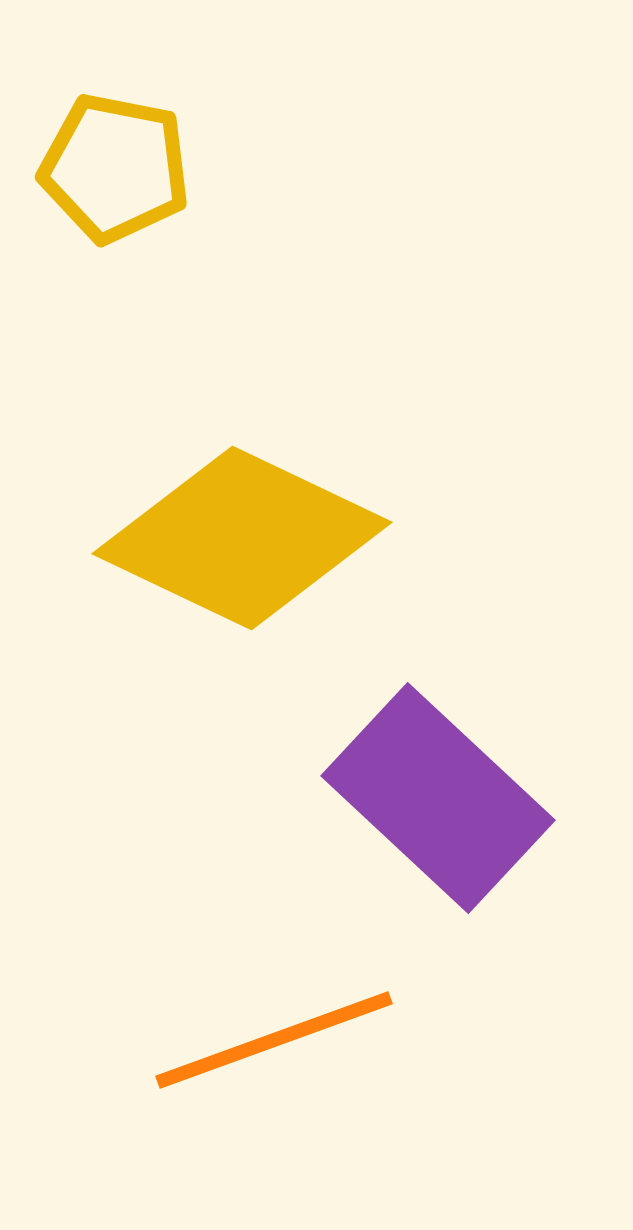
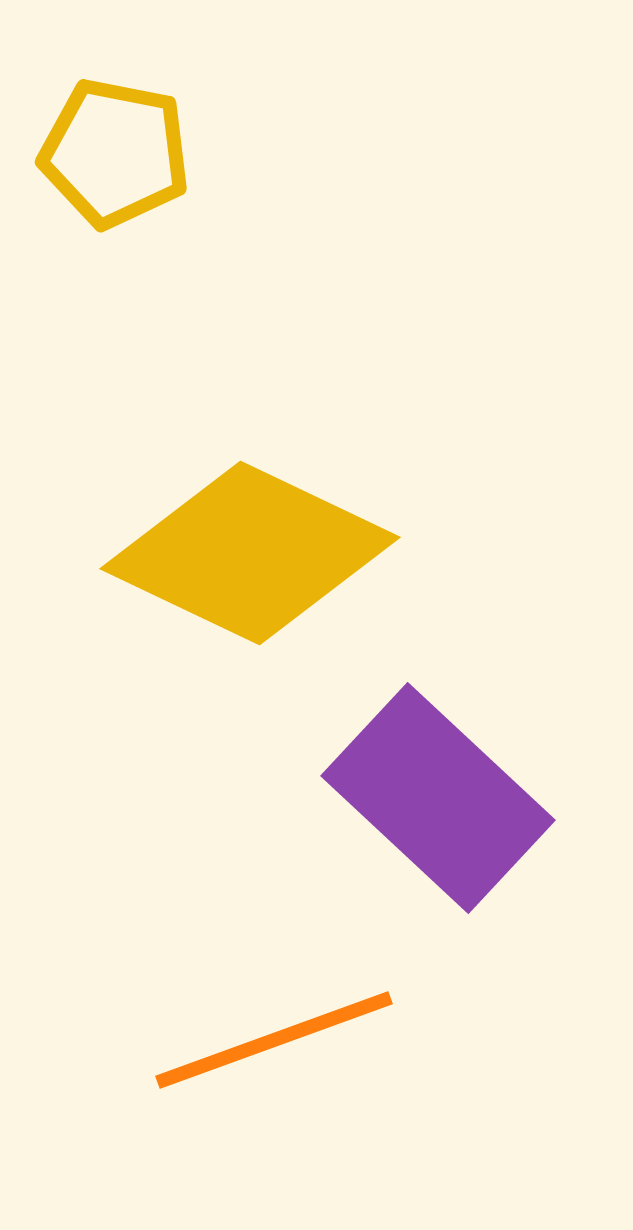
yellow pentagon: moved 15 px up
yellow diamond: moved 8 px right, 15 px down
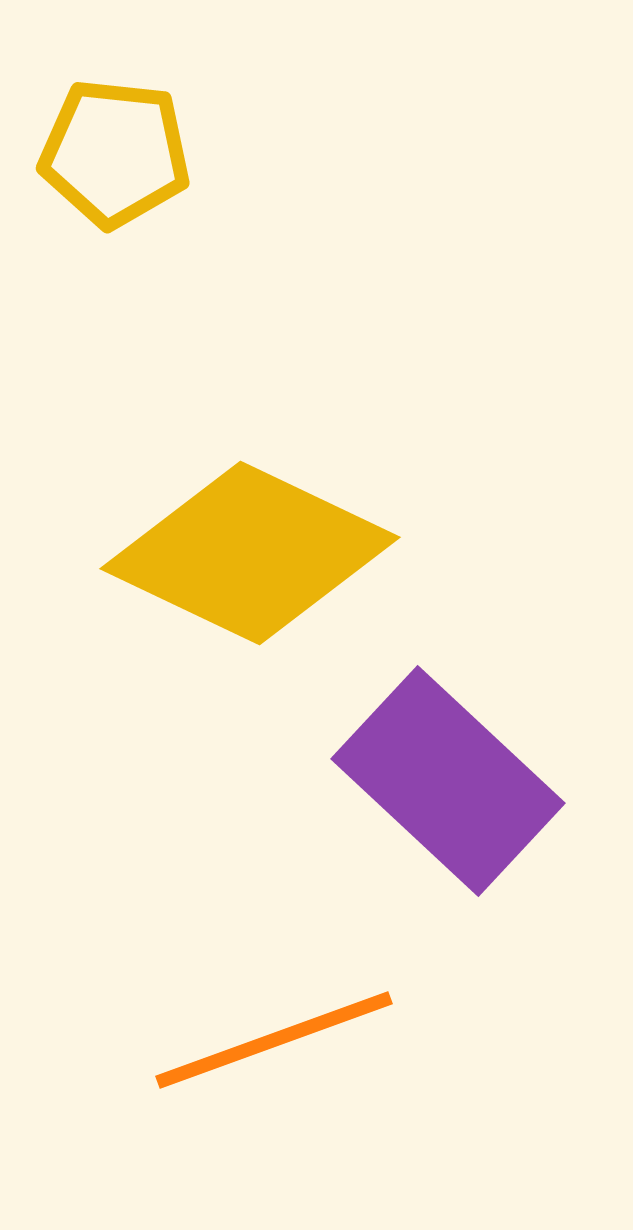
yellow pentagon: rotated 5 degrees counterclockwise
purple rectangle: moved 10 px right, 17 px up
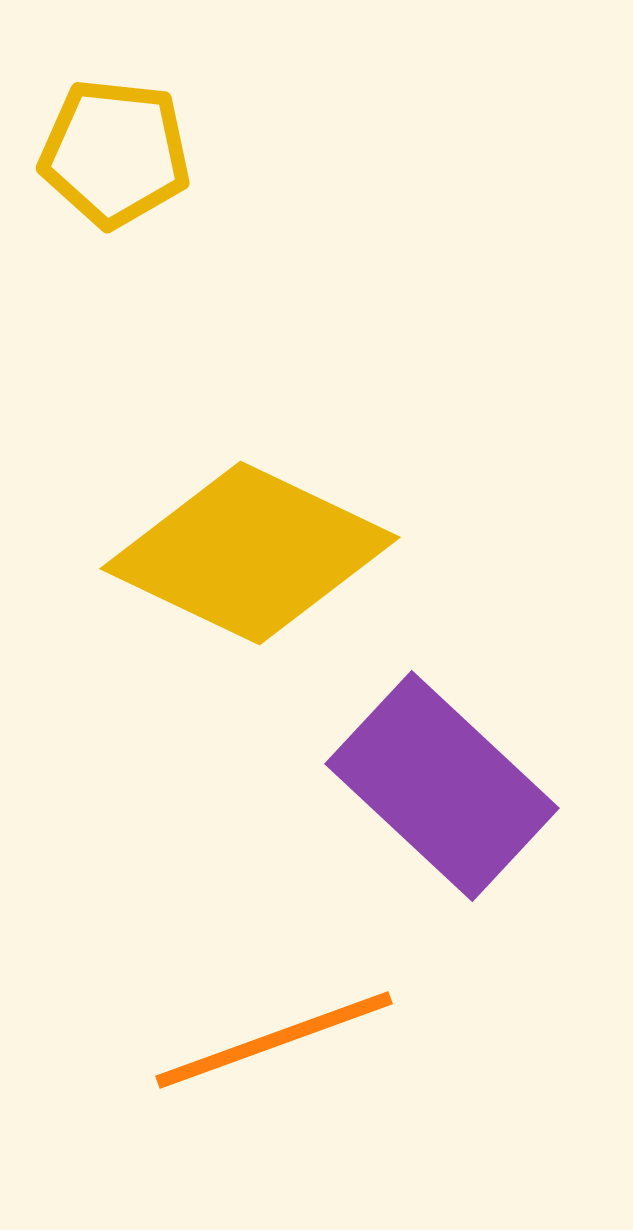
purple rectangle: moved 6 px left, 5 px down
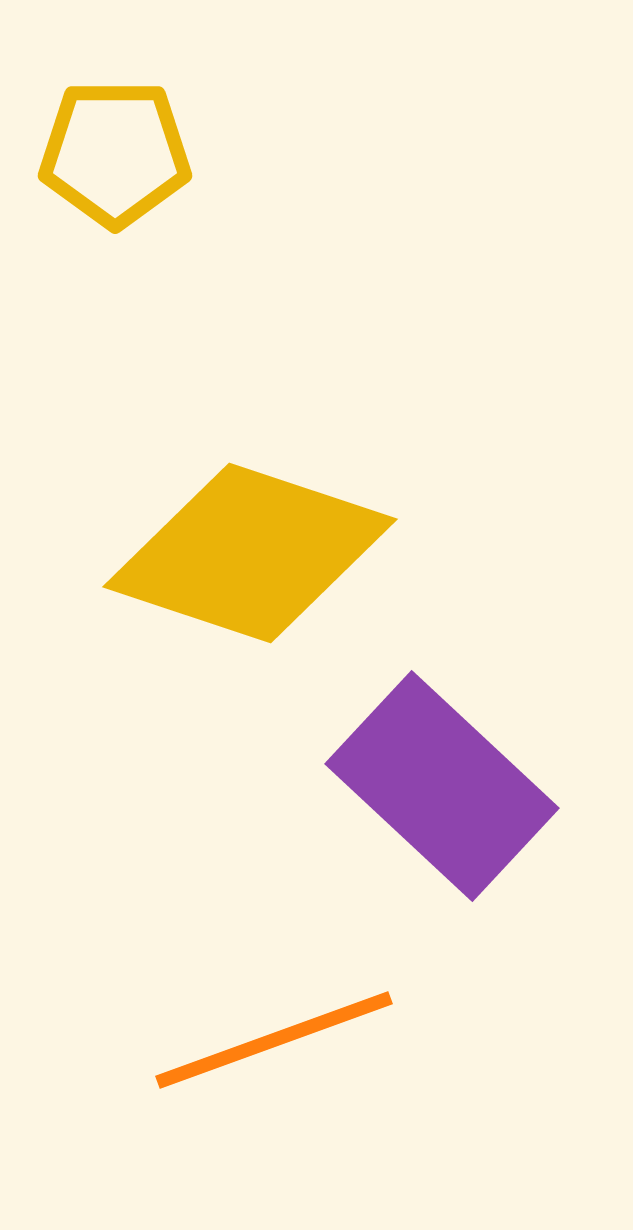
yellow pentagon: rotated 6 degrees counterclockwise
yellow diamond: rotated 7 degrees counterclockwise
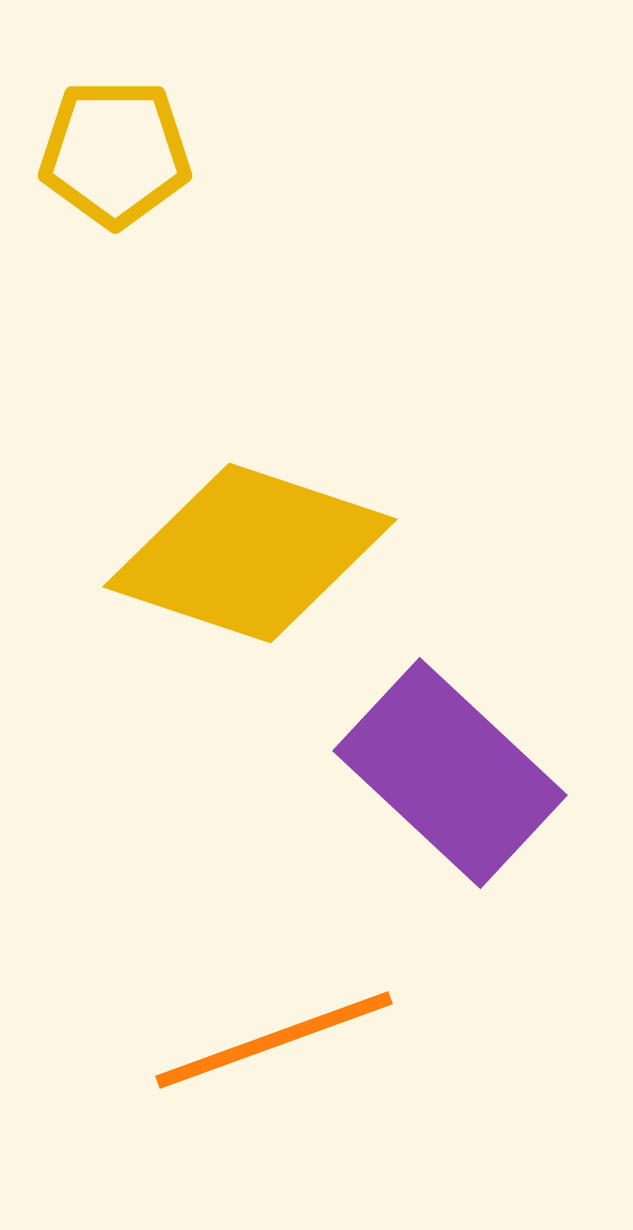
purple rectangle: moved 8 px right, 13 px up
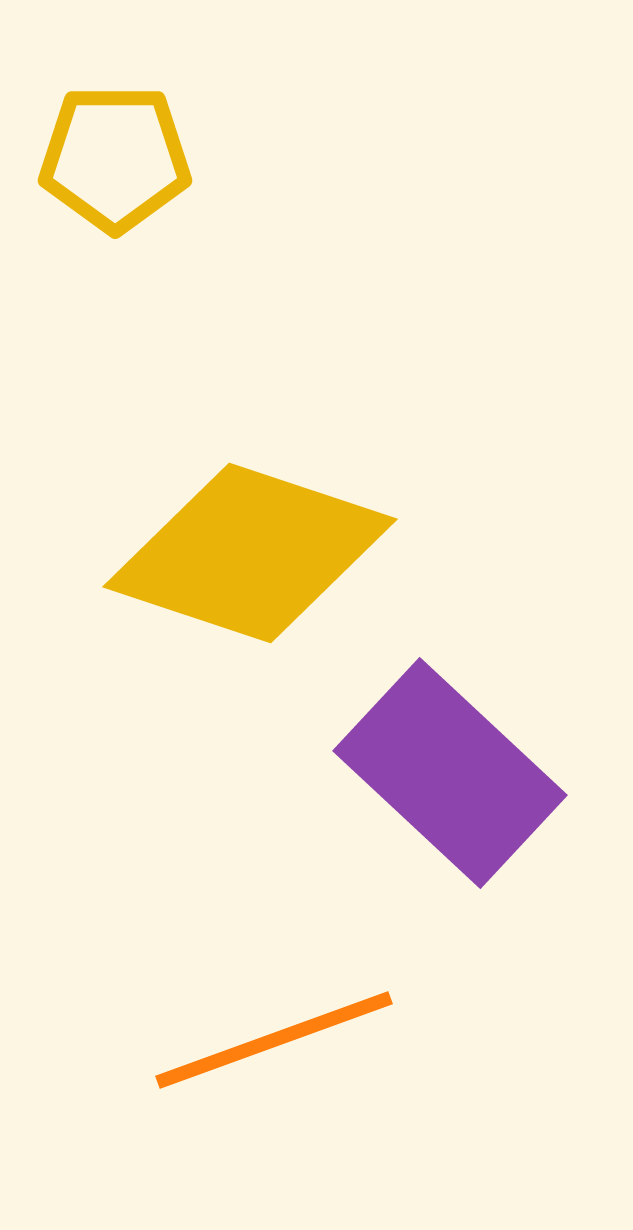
yellow pentagon: moved 5 px down
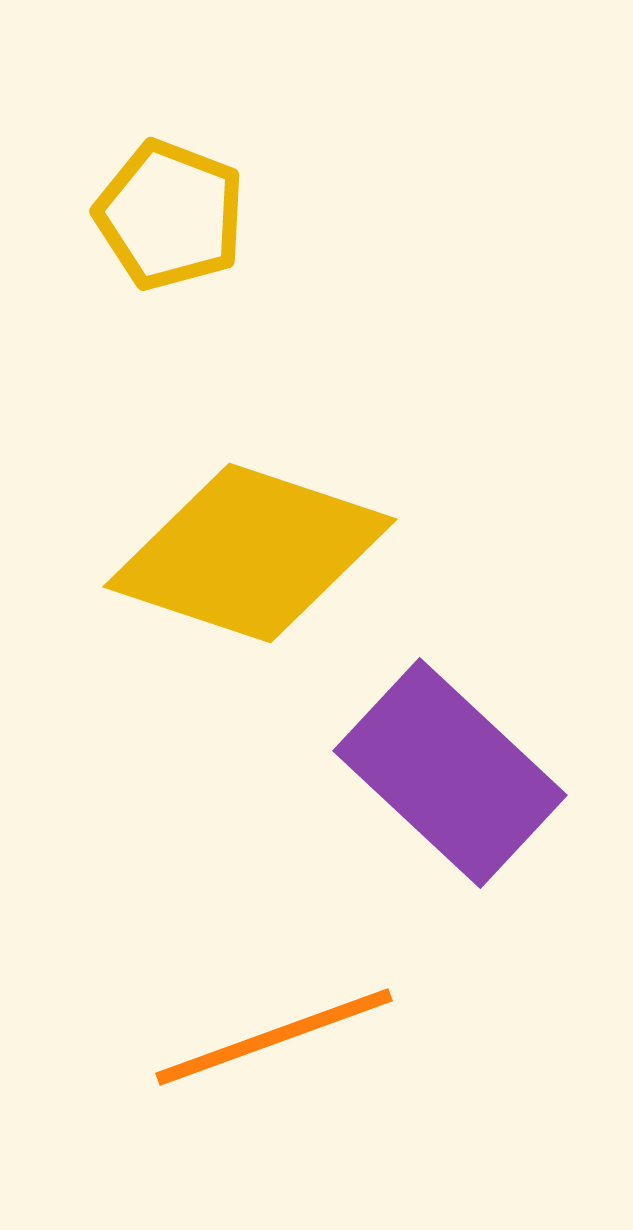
yellow pentagon: moved 55 px right, 57 px down; rotated 21 degrees clockwise
orange line: moved 3 px up
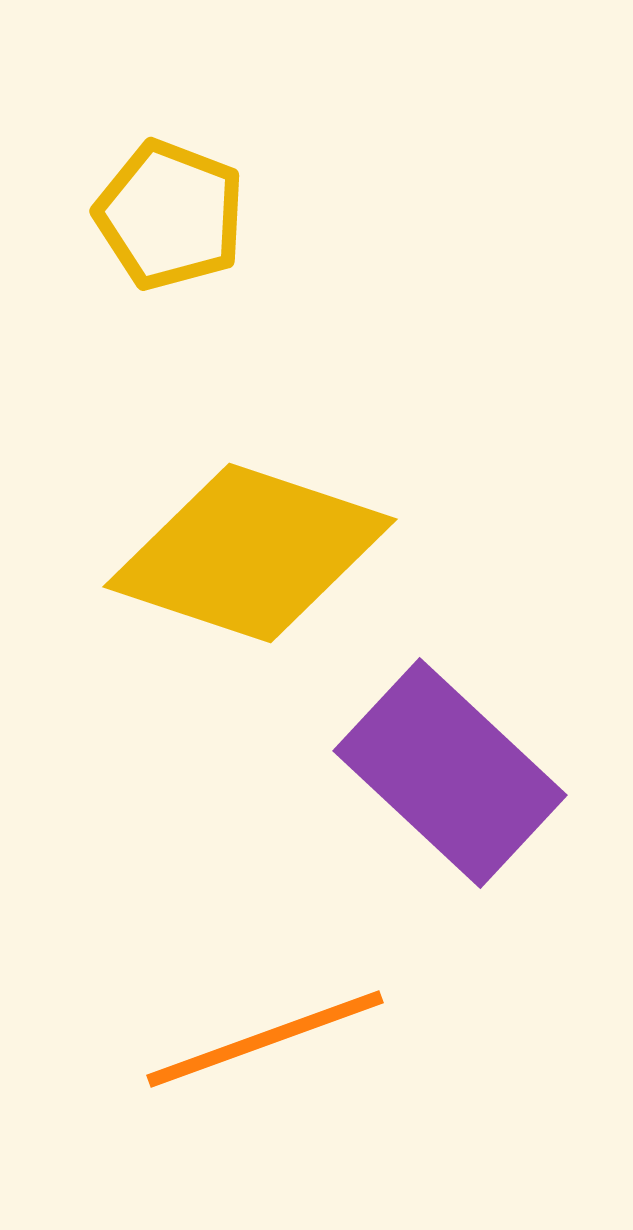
orange line: moved 9 px left, 2 px down
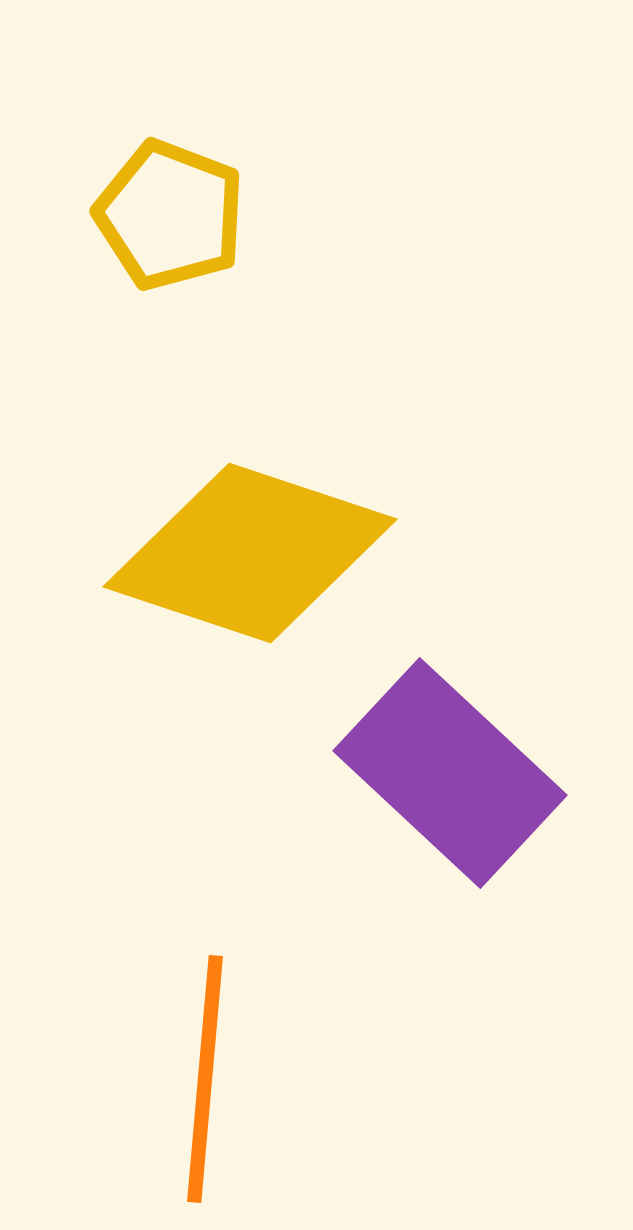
orange line: moved 60 px left, 40 px down; rotated 65 degrees counterclockwise
